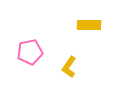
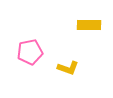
yellow L-shape: moved 1 px left, 1 px down; rotated 105 degrees counterclockwise
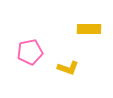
yellow rectangle: moved 4 px down
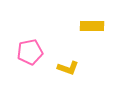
yellow rectangle: moved 3 px right, 3 px up
